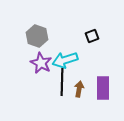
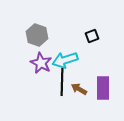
gray hexagon: moved 1 px up
brown arrow: rotated 70 degrees counterclockwise
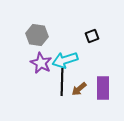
gray hexagon: rotated 10 degrees counterclockwise
brown arrow: rotated 70 degrees counterclockwise
